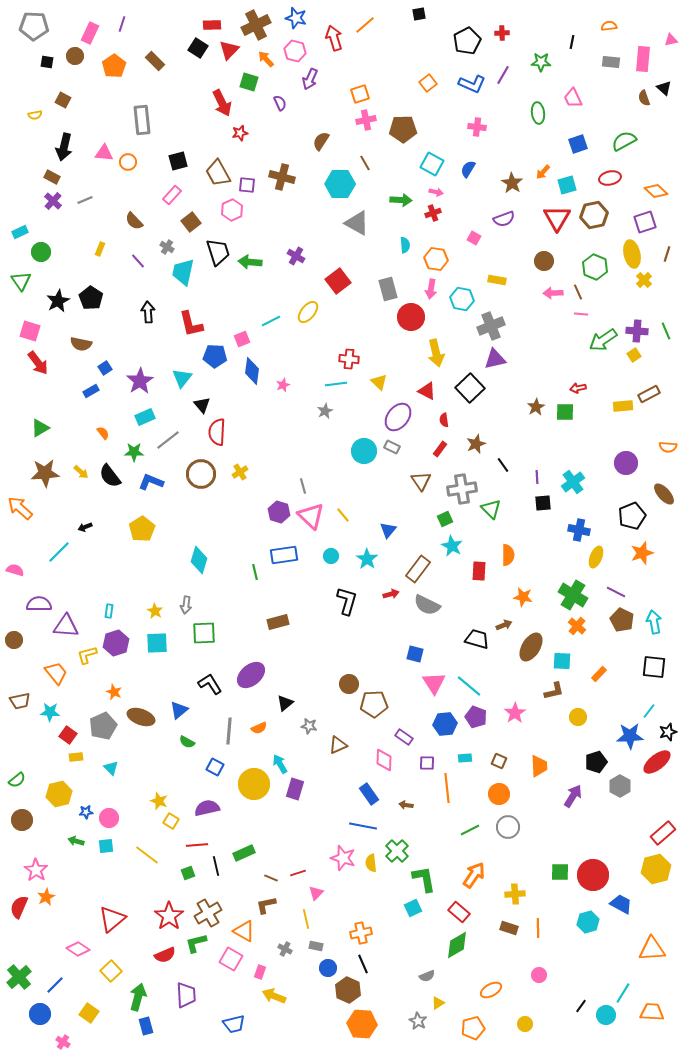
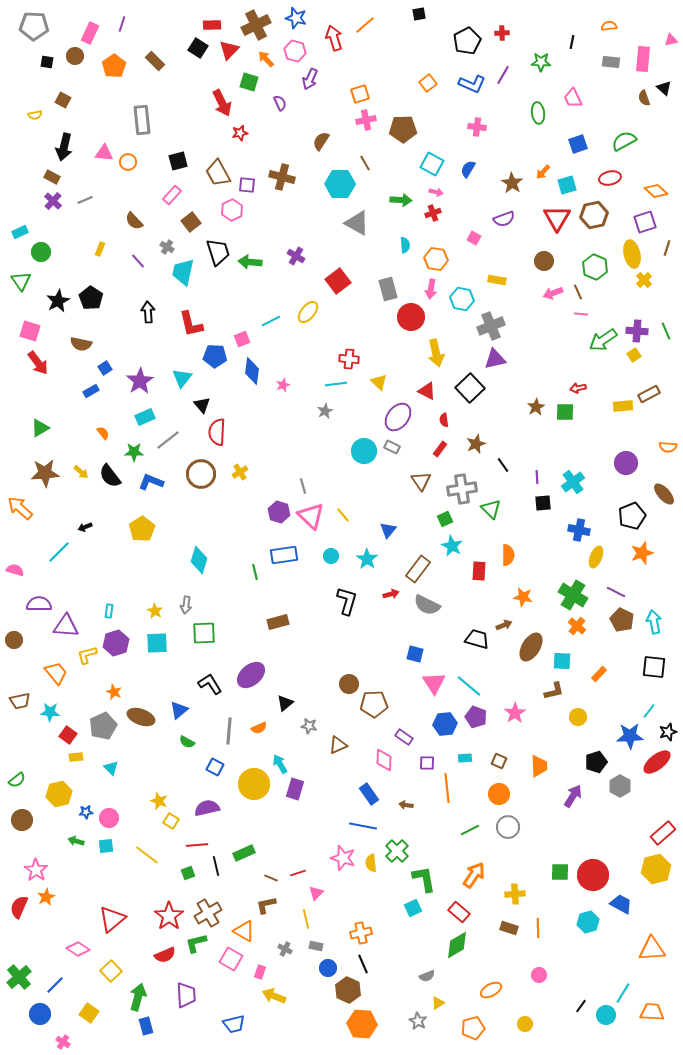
brown line at (667, 254): moved 6 px up
pink arrow at (553, 293): rotated 18 degrees counterclockwise
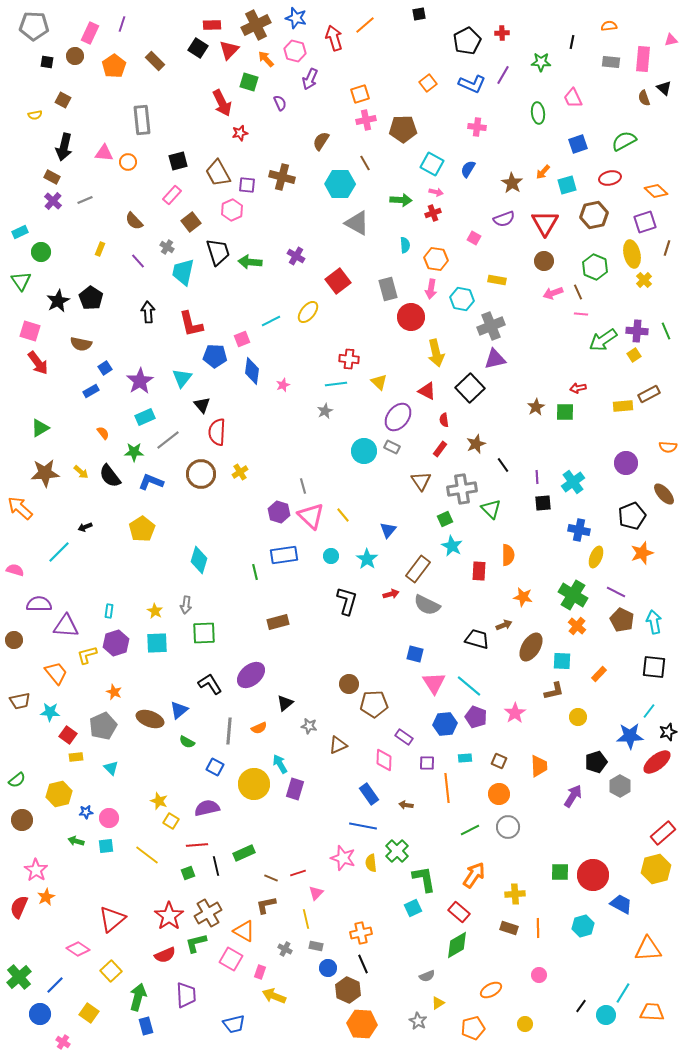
red triangle at (557, 218): moved 12 px left, 5 px down
brown ellipse at (141, 717): moved 9 px right, 2 px down
cyan hexagon at (588, 922): moved 5 px left, 4 px down
orange triangle at (652, 949): moved 4 px left
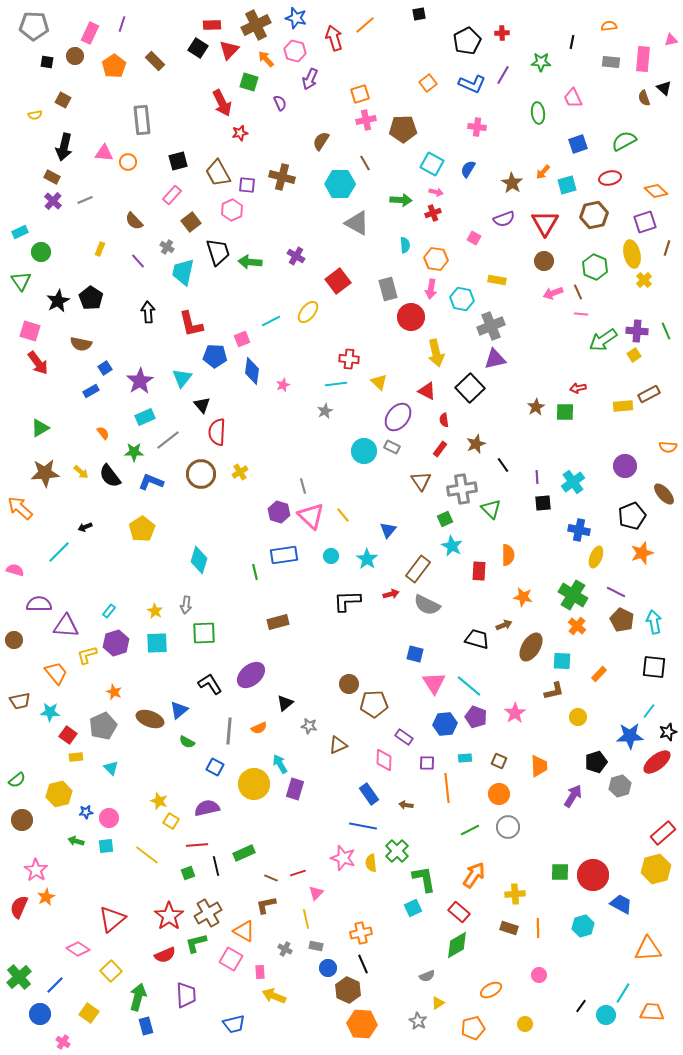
purple circle at (626, 463): moved 1 px left, 3 px down
black L-shape at (347, 601): rotated 108 degrees counterclockwise
cyan rectangle at (109, 611): rotated 32 degrees clockwise
gray hexagon at (620, 786): rotated 15 degrees clockwise
pink rectangle at (260, 972): rotated 24 degrees counterclockwise
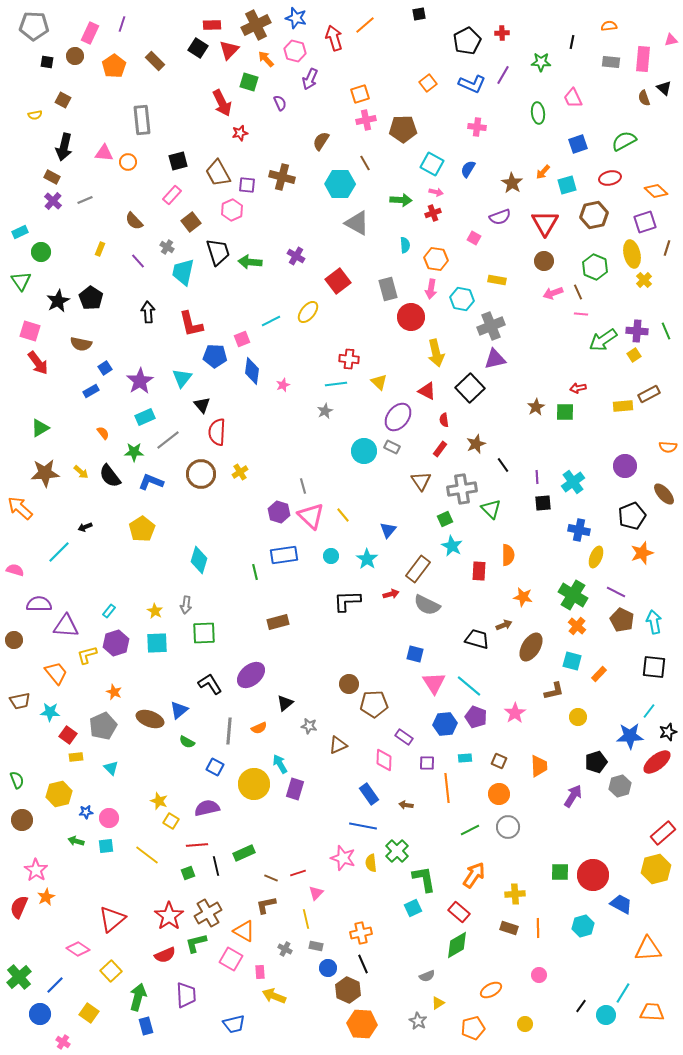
purple semicircle at (504, 219): moved 4 px left, 2 px up
cyan square at (562, 661): moved 10 px right; rotated 12 degrees clockwise
green semicircle at (17, 780): rotated 72 degrees counterclockwise
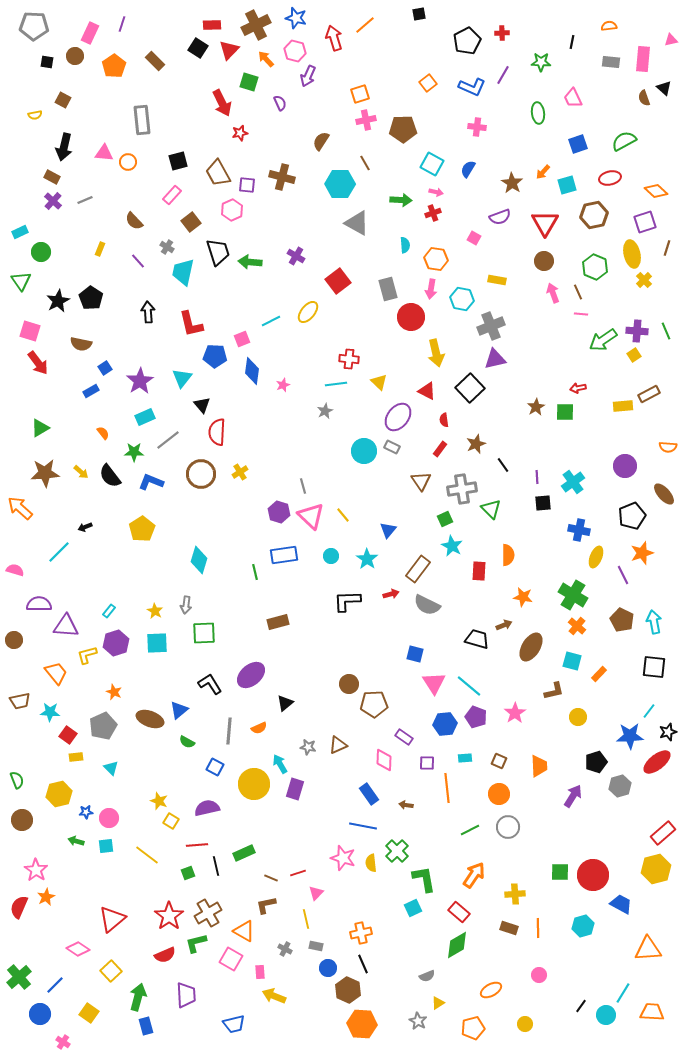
purple arrow at (310, 79): moved 2 px left, 3 px up
blue L-shape at (472, 84): moved 3 px down
pink arrow at (553, 293): rotated 90 degrees clockwise
purple line at (616, 592): moved 7 px right, 17 px up; rotated 36 degrees clockwise
gray star at (309, 726): moved 1 px left, 21 px down
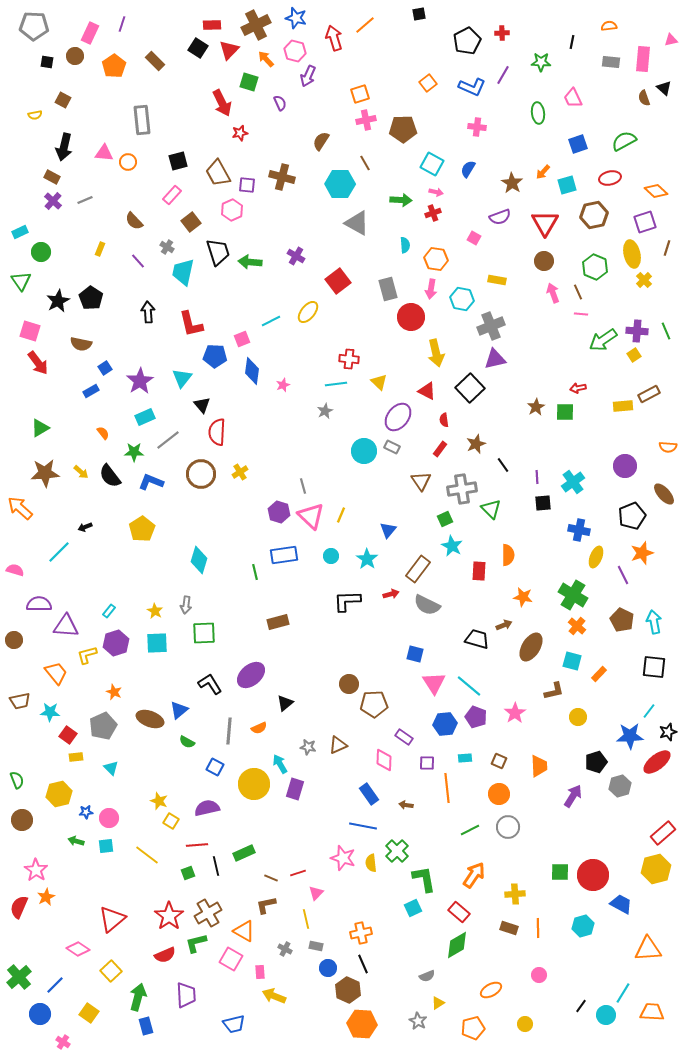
yellow line at (343, 515): moved 2 px left; rotated 63 degrees clockwise
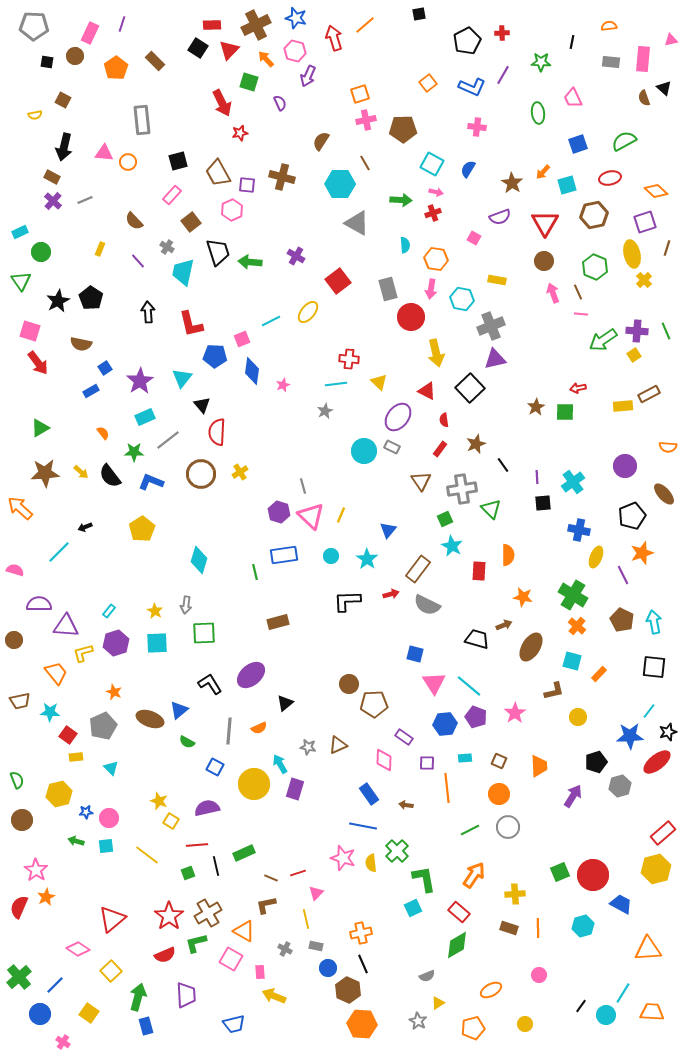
orange pentagon at (114, 66): moved 2 px right, 2 px down
yellow L-shape at (87, 655): moved 4 px left, 2 px up
green square at (560, 872): rotated 24 degrees counterclockwise
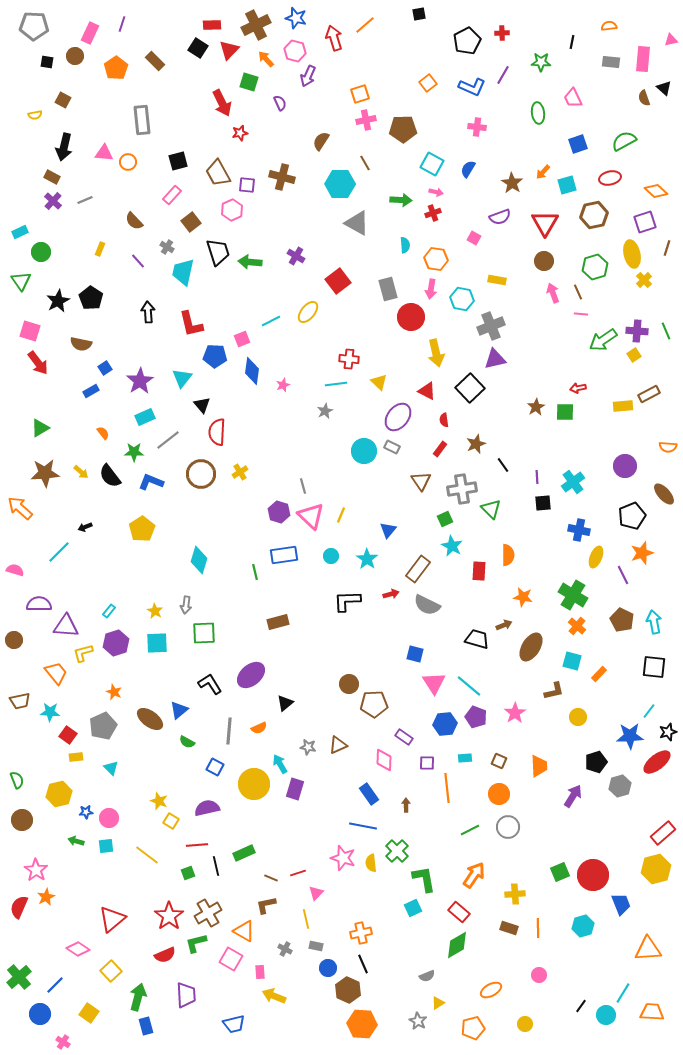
green hexagon at (595, 267): rotated 20 degrees clockwise
brown ellipse at (150, 719): rotated 16 degrees clockwise
brown arrow at (406, 805): rotated 80 degrees clockwise
blue trapezoid at (621, 904): rotated 40 degrees clockwise
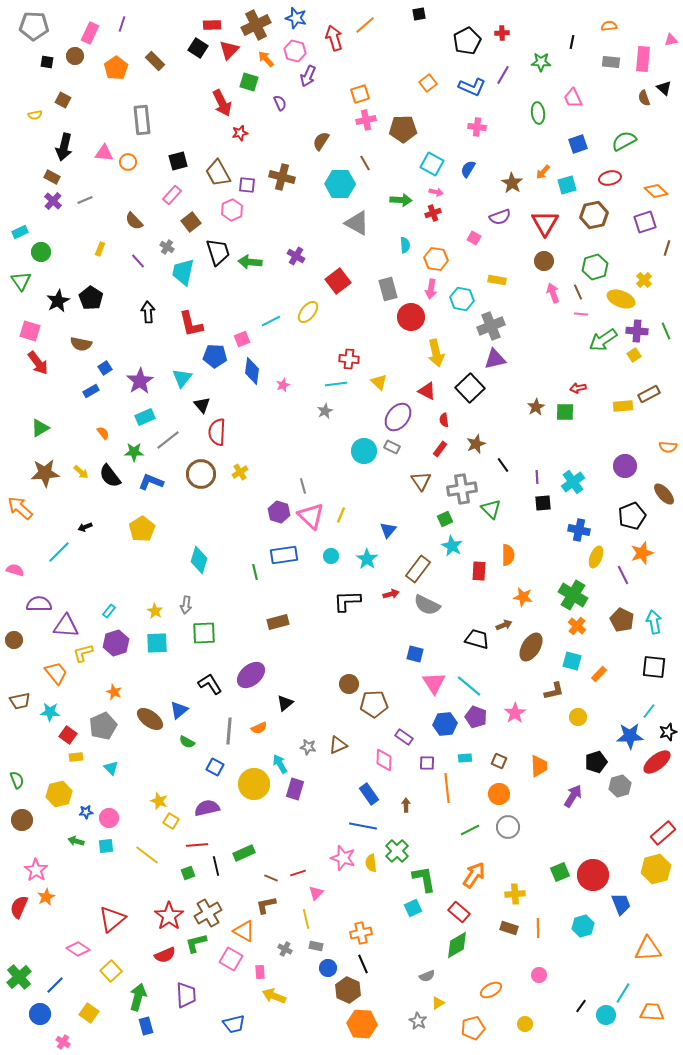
yellow ellipse at (632, 254): moved 11 px left, 45 px down; rotated 56 degrees counterclockwise
